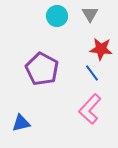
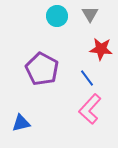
blue line: moved 5 px left, 5 px down
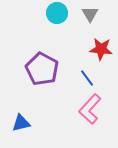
cyan circle: moved 3 px up
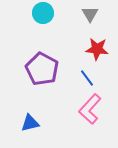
cyan circle: moved 14 px left
red star: moved 4 px left
blue triangle: moved 9 px right
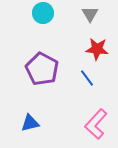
pink L-shape: moved 6 px right, 15 px down
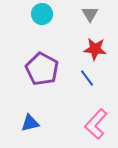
cyan circle: moved 1 px left, 1 px down
red star: moved 2 px left
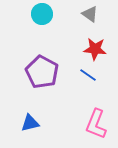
gray triangle: rotated 24 degrees counterclockwise
purple pentagon: moved 3 px down
blue line: moved 1 px right, 3 px up; rotated 18 degrees counterclockwise
pink L-shape: rotated 20 degrees counterclockwise
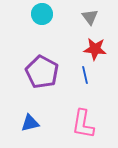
gray triangle: moved 3 px down; rotated 18 degrees clockwise
blue line: moved 3 px left; rotated 42 degrees clockwise
pink L-shape: moved 13 px left; rotated 12 degrees counterclockwise
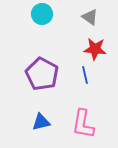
gray triangle: rotated 18 degrees counterclockwise
purple pentagon: moved 2 px down
blue triangle: moved 11 px right, 1 px up
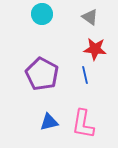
blue triangle: moved 8 px right
